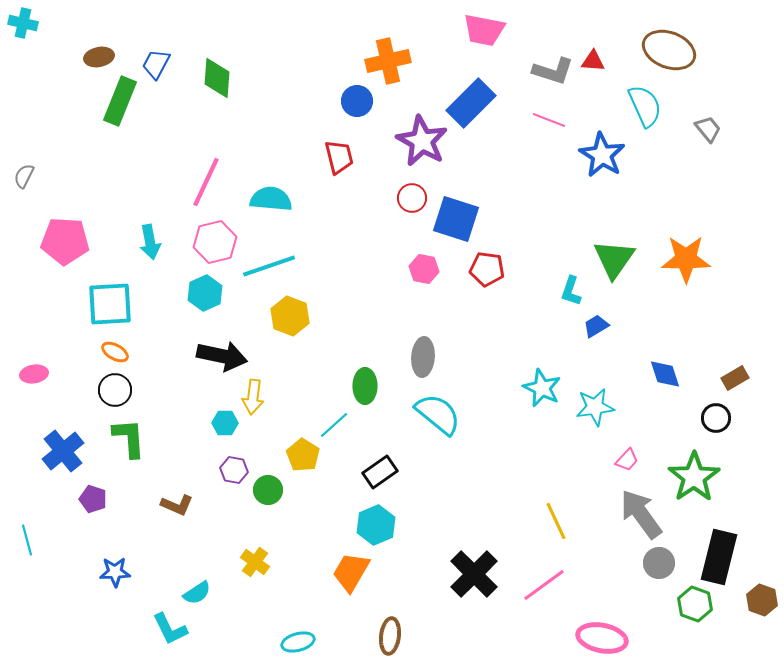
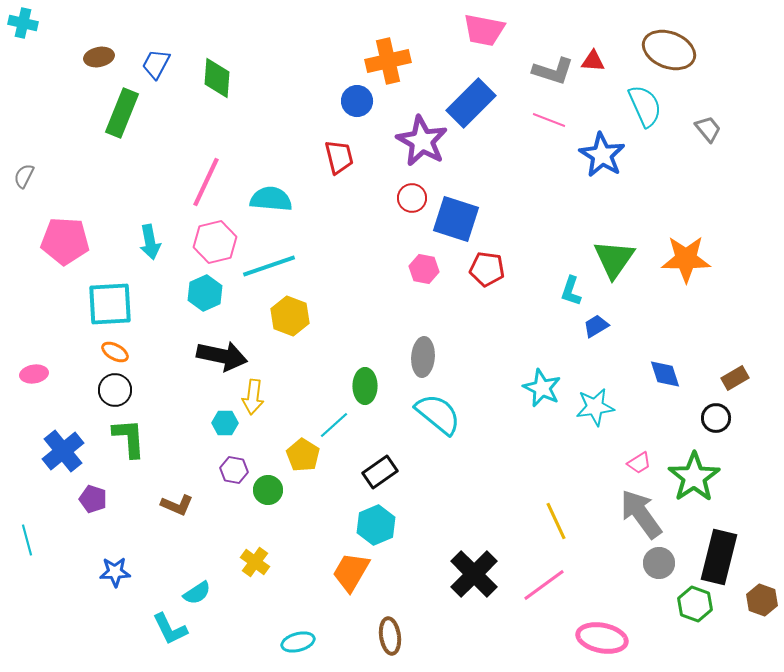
green rectangle at (120, 101): moved 2 px right, 12 px down
pink trapezoid at (627, 460): moved 12 px right, 3 px down; rotated 15 degrees clockwise
brown ellipse at (390, 636): rotated 15 degrees counterclockwise
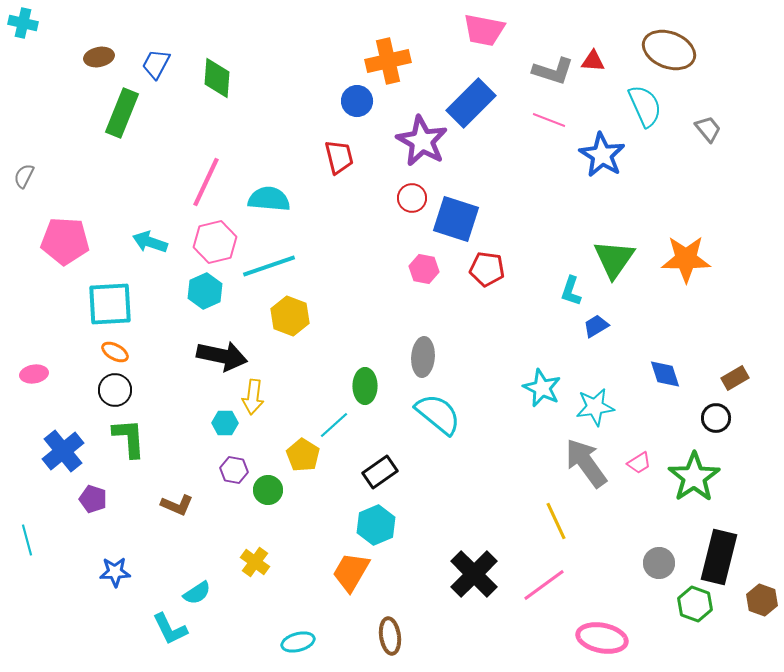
cyan semicircle at (271, 199): moved 2 px left
cyan arrow at (150, 242): rotated 120 degrees clockwise
cyan hexagon at (205, 293): moved 2 px up
gray arrow at (641, 514): moved 55 px left, 51 px up
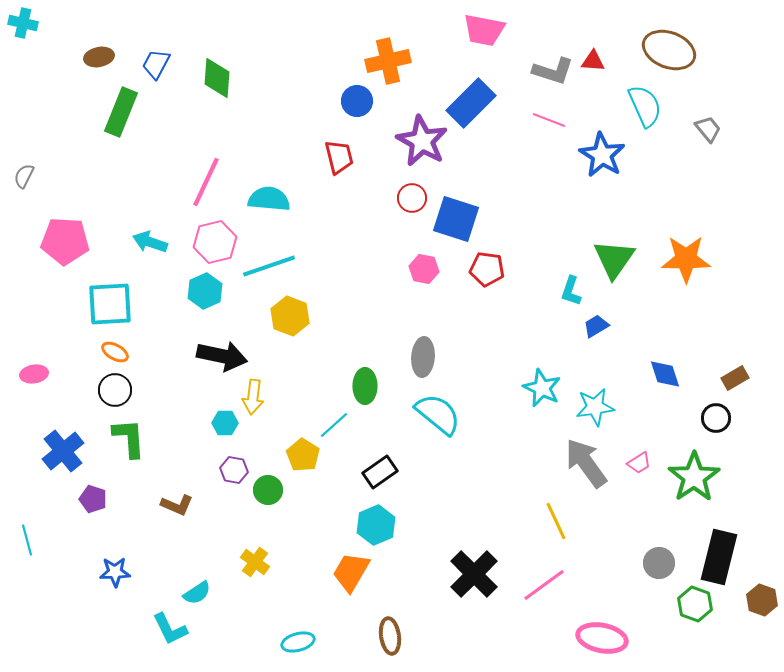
green rectangle at (122, 113): moved 1 px left, 1 px up
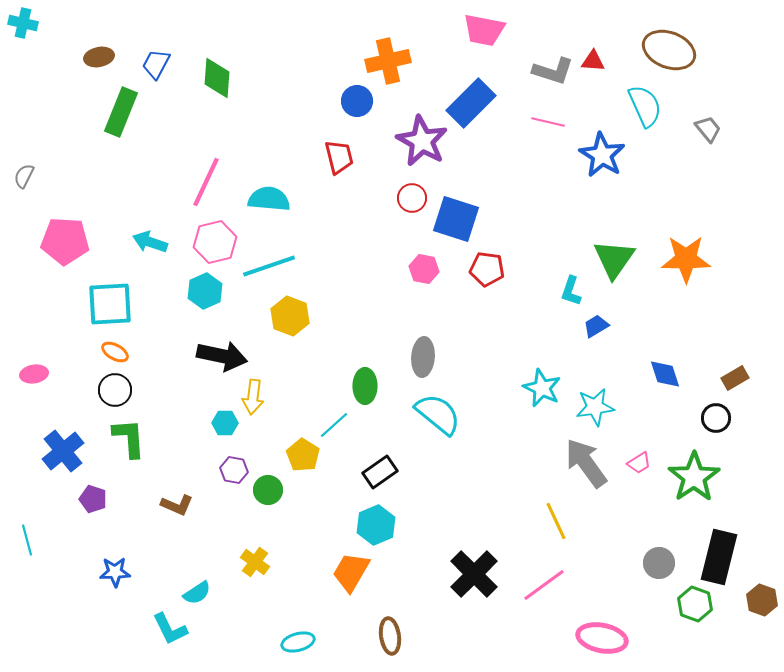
pink line at (549, 120): moved 1 px left, 2 px down; rotated 8 degrees counterclockwise
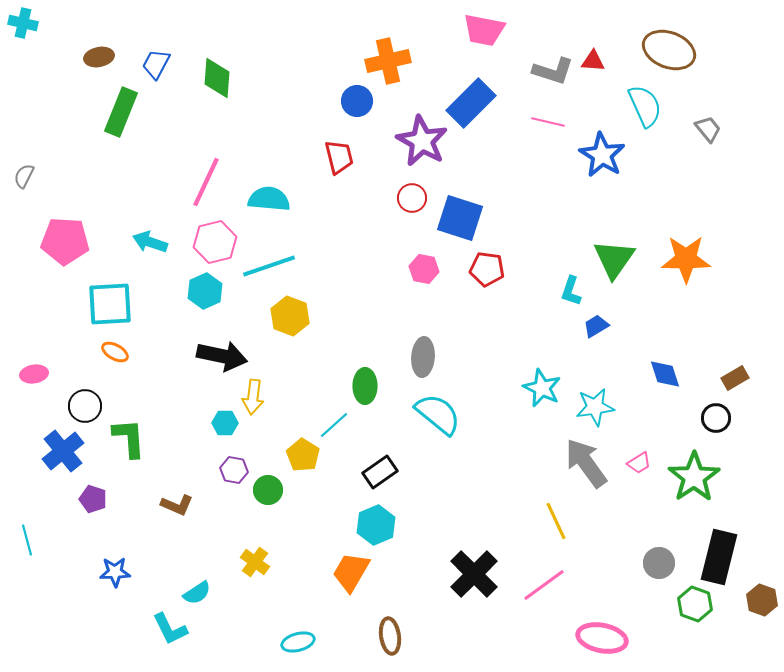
blue square at (456, 219): moved 4 px right, 1 px up
black circle at (115, 390): moved 30 px left, 16 px down
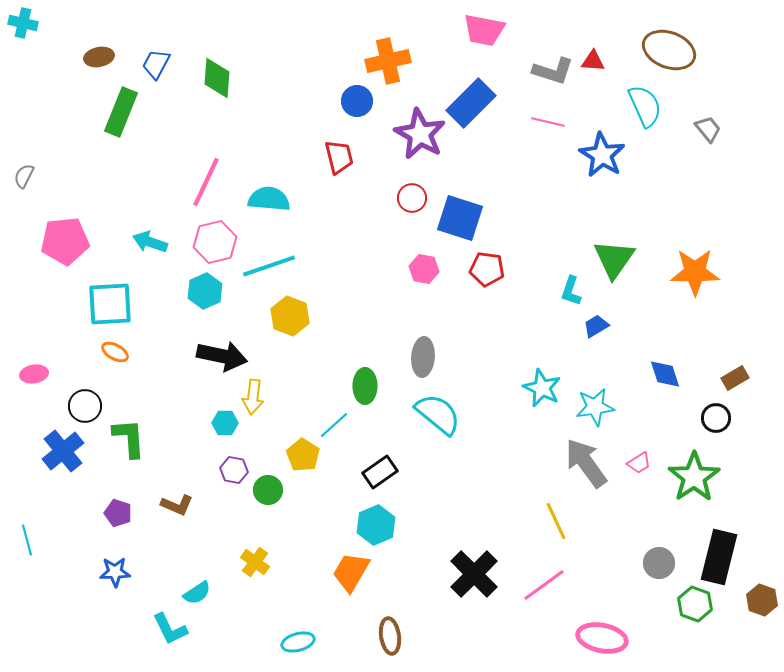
purple star at (422, 141): moved 2 px left, 7 px up
pink pentagon at (65, 241): rotated 9 degrees counterclockwise
orange star at (686, 259): moved 9 px right, 13 px down
purple pentagon at (93, 499): moved 25 px right, 14 px down
